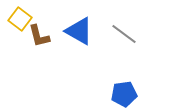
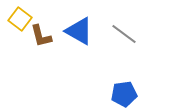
brown L-shape: moved 2 px right
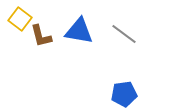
blue triangle: rotated 20 degrees counterclockwise
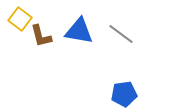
gray line: moved 3 px left
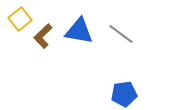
yellow square: rotated 15 degrees clockwise
brown L-shape: moved 2 px right; rotated 60 degrees clockwise
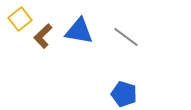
gray line: moved 5 px right, 3 px down
blue pentagon: rotated 25 degrees clockwise
